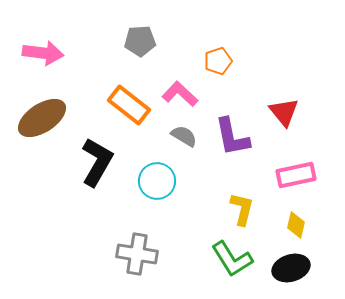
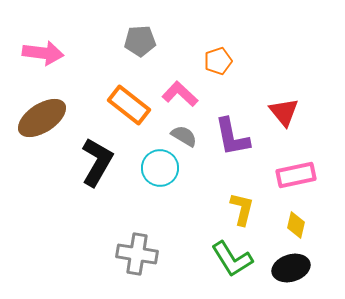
cyan circle: moved 3 px right, 13 px up
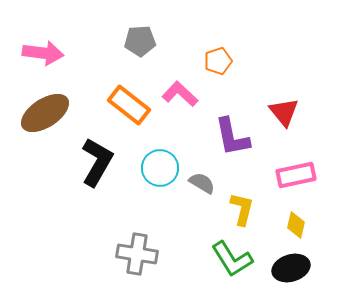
brown ellipse: moved 3 px right, 5 px up
gray semicircle: moved 18 px right, 47 px down
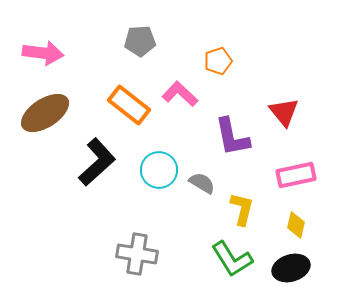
black L-shape: rotated 18 degrees clockwise
cyan circle: moved 1 px left, 2 px down
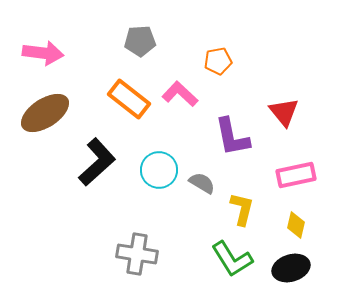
orange pentagon: rotated 8 degrees clockwise
orange rectangle: moved 6 px up
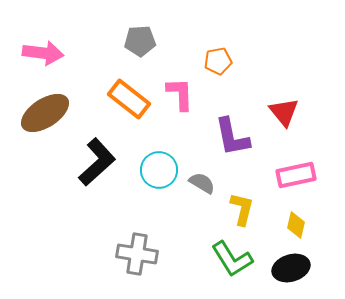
pink L-shape: rotated 45 degrees clockwise
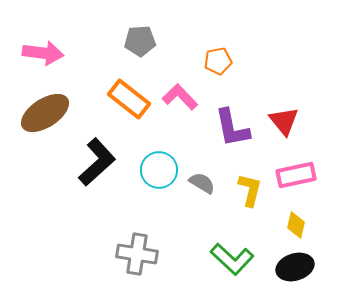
pink L-shape: moved 3 px down; rotated 42 degrees counterclockwise
red triangle: moved 9 px down
purple L-shape: moved 9 px up
yellow L-shape: moved 8 px right, 19 px up
green L-shape: rotated 15 degrees counterclockwise
black ellipse: moved 4 px right, 1 px up
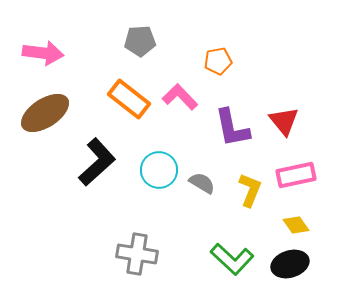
yellow L-shape: rotated 8 degrees clockwise
yellow diamond: rotated 48 degrees counterclockwise
black ellipse: moved 5 px left, 3 px up
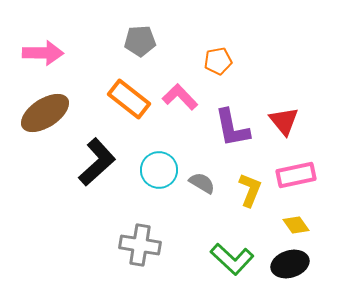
pink arrow: rotated 6 degrees counterclockwise
gray cross: moved 3 px right, 9 px up
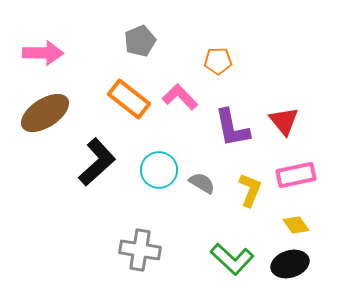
gray pentagon: rotated 20 degrees counterclockwise
orange pentagon: rotated 8 degrees clockwise
gray cross: moved 5 px down
